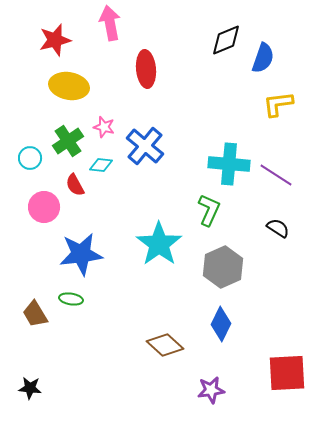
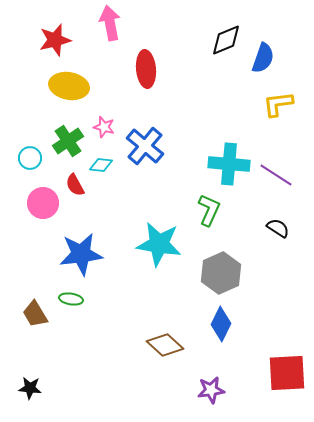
pink circle: moved 1 px left, 4 px up
cyan star: rotated 27 degrees counterclockwise
gray hexagon: moved 2 px left, 6 px down
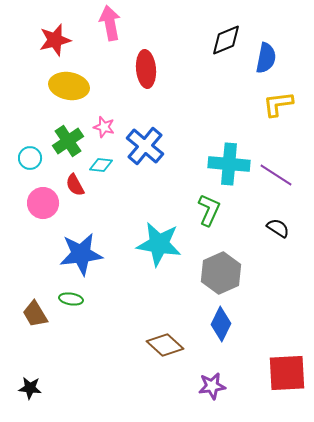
blue semicircle: moved 3 px right; rotated 8 degrees counterclockwise
purple star: moved 1 px right, 4 px up
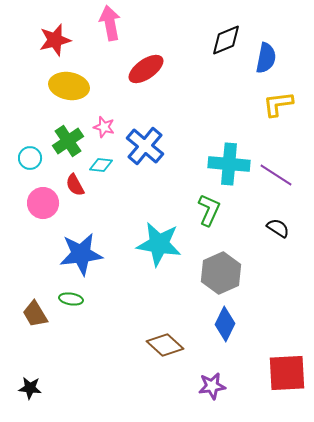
red ellipse: rotated 60 degrees clockwise
blue diamond: moved 4 px right
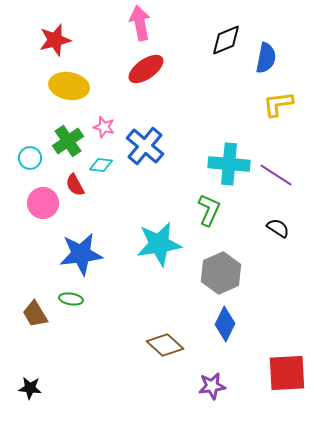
pink arrow: moved 30 px right
cyan star: rotated 18 degrees counterclockwise
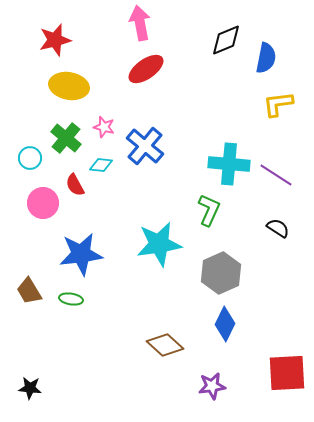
green cross: moved 2 px left, 3 px up; rotated 16 degrees counterclockwise
brown trapezoid: moved 6 px left, 23 px up
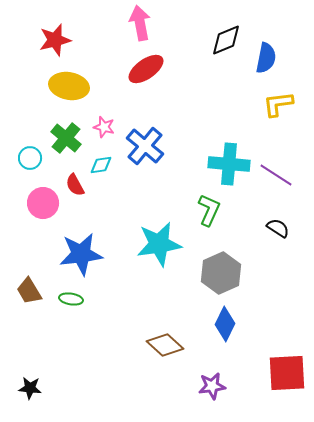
cyan diamond: rotated 15 degrees counterclockwise
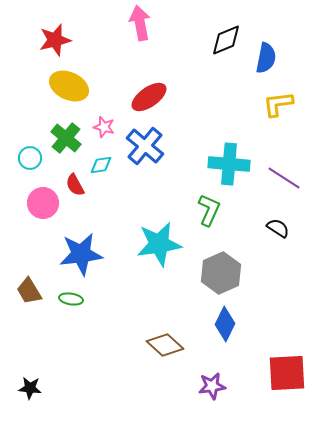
red ellipse: moved 3 px right, 28 px down
yellow ellipse: rotated 15 degrees clockwise
purple line: moved 8 px right, 3 px down
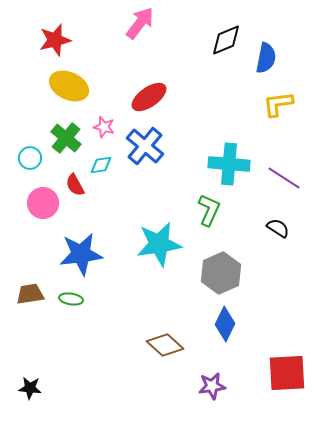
pink arrow: rotated 48 degrees clockwise
brown trapezoid: moved 1 px right, 3 px down; rotated 112 degrees clockwise
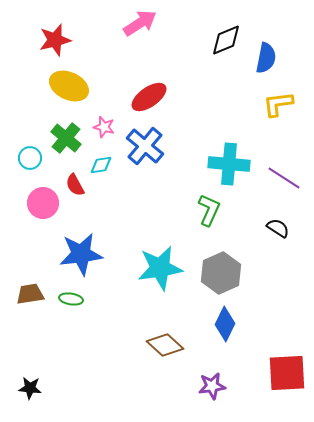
pink arrow: rotated 20 degrees clockwise
cyan star: moved 1 px right, 24 px down
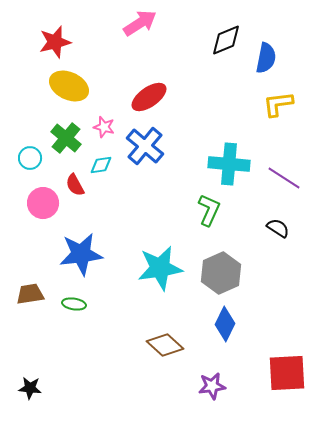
red star: moved 2 px down
green ellipse: moved 3 px right, 5 px down
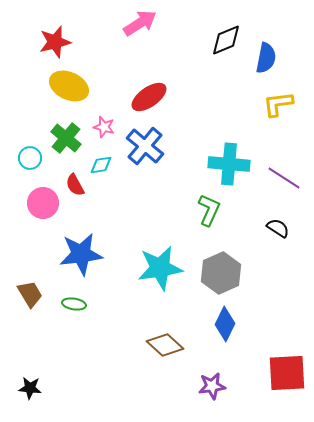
brown trapezoid: rotated 68 degrees clockwise
